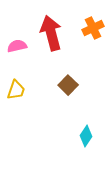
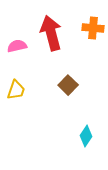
orange cross: rotated 30 degrees clockwise
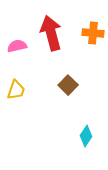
orange cross: moved 5 px down
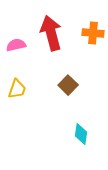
pink semicircle: moved 1 px left, 1 px up
yellow trapezoid: moved 1 px right, 1 px up
cyan diamond: moved 5 px left, 2 px up; rotated 25 degrees counterclockwise
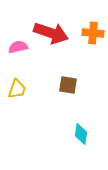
red arrow: rotated 124 degrees clockwise
pink semicircle: moved 2 px right, 2 px down
brown square: rotated 36 degrees counterclockwise
